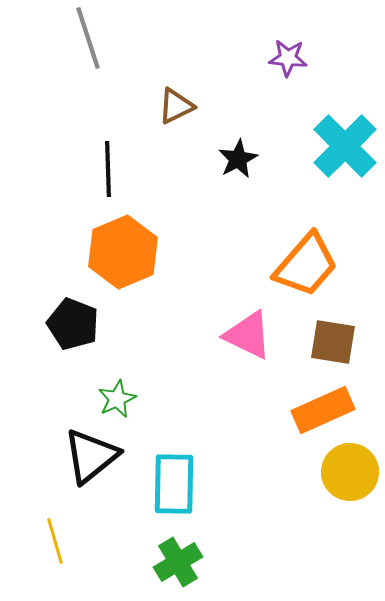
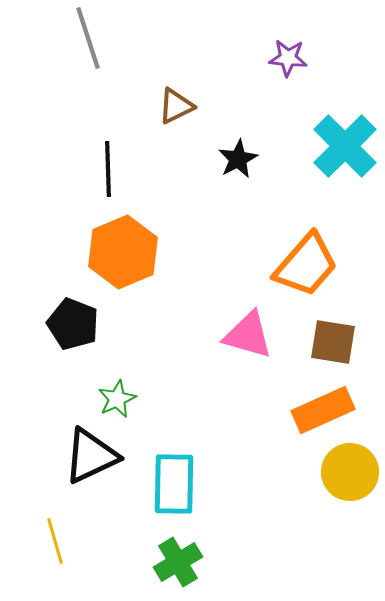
pink triangle: rotated 10 degrees counterclockwise
black triangle: rotated 14 degrees clockwise
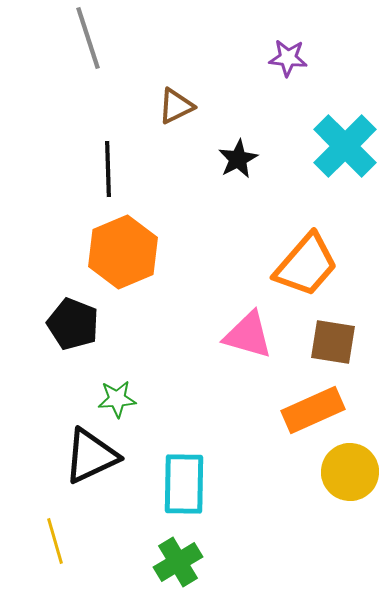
green star: rotated 21 degrees clockwise
orange rectangle: moved 10 px left
cyan rectangle: moved 10 px right
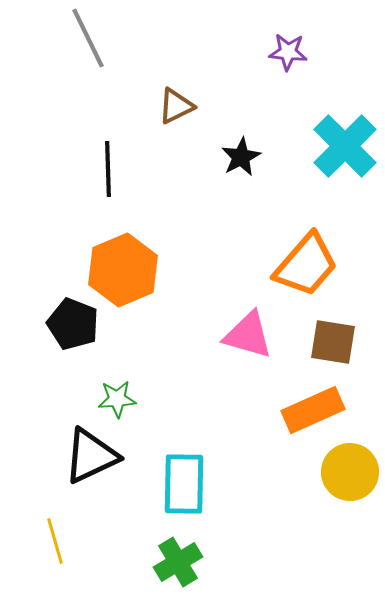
gray line: rotated 8 degrees counterclockwise
purple star: moved 6 px up
black star: moved 3 px right, 2 px up
orange hexagon: moved 18 px down
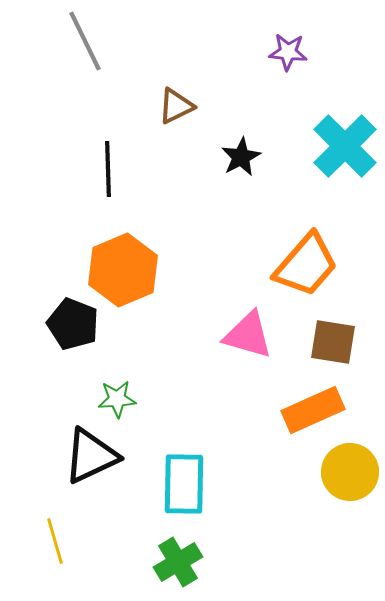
gray line: moved 3 px left, 3 px down
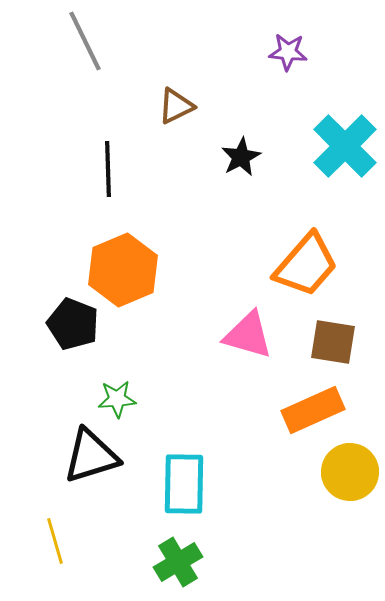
black triangle: rotated 8 degrees clockwise
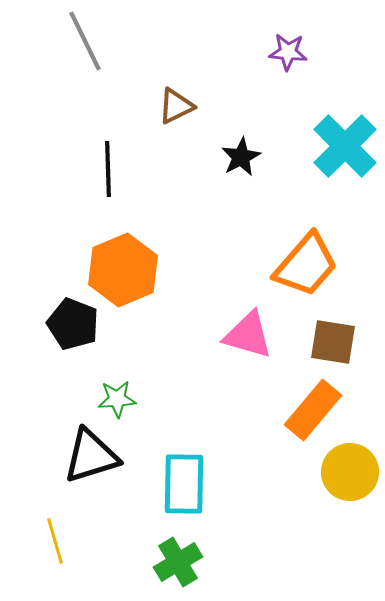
orange rectangle: rotated 26 degrees counterclockwise
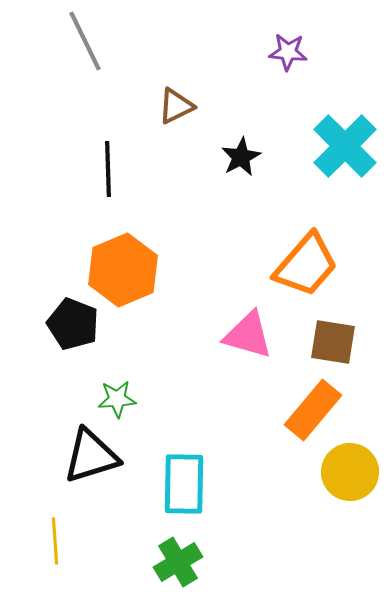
yellow line: rotated 12 degrees clockwise
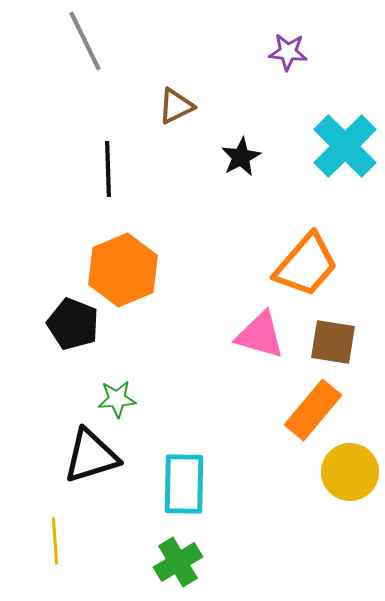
pink triangle: moved 12 px right
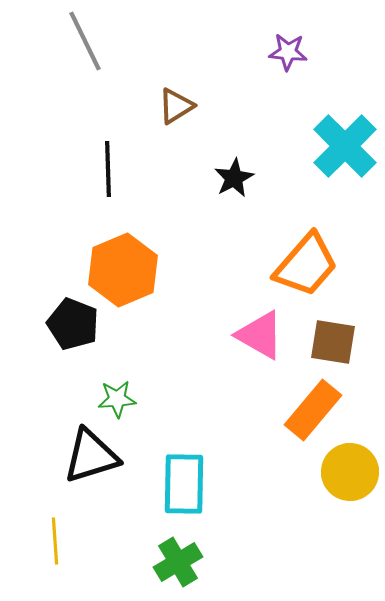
brown triangle: rotated 6 degrees counterclockwise
black star: moved 7 px left, 21 px down
pink triangle: rotated 14 degrees clockwise
